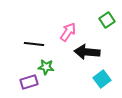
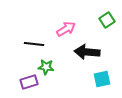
pink arrow: moved 2 px left, 3 px up; rotated 24 degrees clockwise
cyan square: rotated 24 degrees clockwise
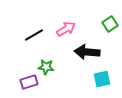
green square: moved 3 px right, 4 px down
black line: moved 9 px up; rotated 36 degrees counterclockwise
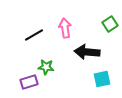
pink arrow: moved 1 px left, 1 px up; rotated 66 degrees counterclockwise
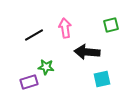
green square: moved 1 px right, 1 px down; rotated 21 degrees clockwise
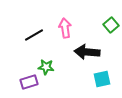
green square: rotated 28 degrees counterclockwise
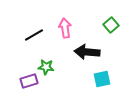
purple rectangle: moved 1 px up
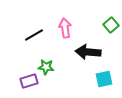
black arrow: moved 1 px right
cyan square: moved 2 px right
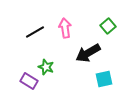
green square: moved 3 px left, 1 px down
black line: moved 1 px right, 3 px up
black arrow: moved 1 px down; rotated 35 degrees counterclockwise
green star: rotated 14 degrees clockwise
purple rectangle: rotated 48 degrees clockwise
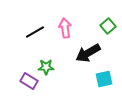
green star: rotated 21 degrees counterclockwise
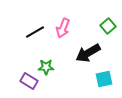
pink arrow: moved 2 px left; rotated 150 degrees counterclockwise
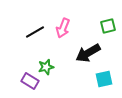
green square: rotated 28 degrees clockwise
green star: rotated 14 degrees counterclockwise
purple rectangle: moved 1 px right
